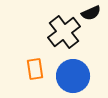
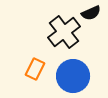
orange rectangle: rotated 35 degrees clockwise
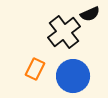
black semicircle: moved 1 px left, 1 px down
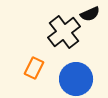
orange rectangle: moved 1 px left, 1 px up
blue circle: moved 3 px right, 3 px down
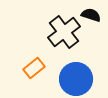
black semicircle: moved 1 px right, 1 px down; rotated 138 degrees counterclockwise
orange rectangle: rotated 25 degrees clockwise
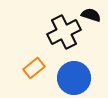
black cross: rotated 12 degrees clockwise
blue circle: moved 2 px left, 1 px up
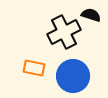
orange rectangle: rotated 50 degrees clockwise
blue circle: moved 1 px left, 2 px up
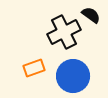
black semicircle: rotated 18 degrees clockwise
orange rectangle: rotated 30 degrees counterclockwise
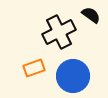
black cross: moved 5 px left
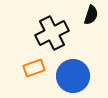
black semicircle: rotated 72 degrees clockwise
black cross: moved 7 px left, 1 px down
